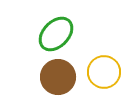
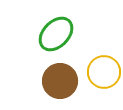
brown circle: moved 2 px right, 4 px down
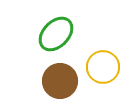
yellow circle: moved 1 px left, 5 px up
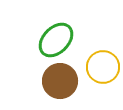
green ellipse: moved 6 px down
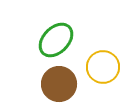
brown circle: moved 1 px left, 3 px down
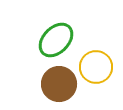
yellow circle: moved 7 px left
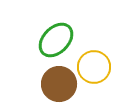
yellow circle: moved 2 px left
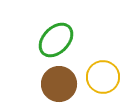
yellow circle: moved 9 px right, 10 px down
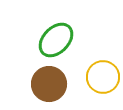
brown circle: moved 10 px left
